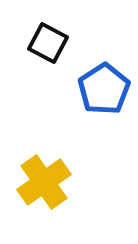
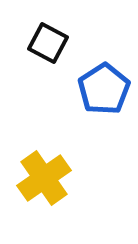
yellow cross: moved 4 px up
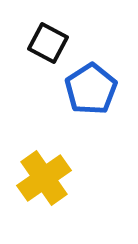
blue pentagon: moved 13 px left
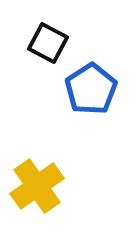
yellow cross: moved 7 px left, 8 px down
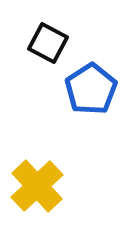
yellow cross: rotated 8 degrees counterclockwise
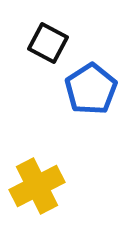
yellow cross: rotated 16 degrees clockwise
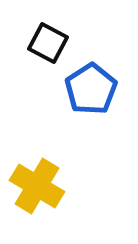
yellow cross: rotated 32 degrees counterclockwise
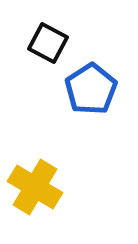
yellow cross: moved 2 px left, 1 px down
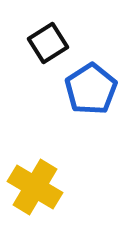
black square: rotated 30 degrees clockwise
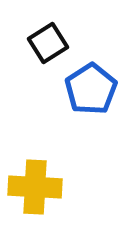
yellow cross: rotated 28 degrees counterclockwise
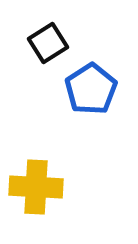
yellow cross: moved 1 px right
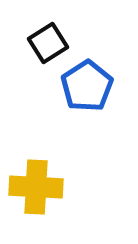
blue pentagon: moved 4 px left, 3 px up
